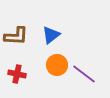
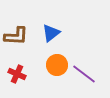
blue triangle: moved 2 px up
red cross: rotated 12 degrees clockwise
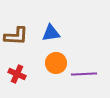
blue triangle: rotated 30 degrees clockwise
orange circle: moved 1 px left, 2 px up
purple line: rotated 40 degrees counterclockwise
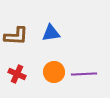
orange circle: moved 2 px left, 9 px down
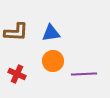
brown L-shape: moved 4 px up
orange circle: moved 1 px left, 11 px up
